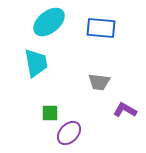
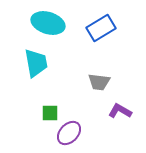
cyan ellipse: moved 1 px left, 1 px down; rotated 56 degrees clockwise
blue rectangle: rotated 36 degrees counterclockwise
purple L-shape: moved 5 px left, 1 px down
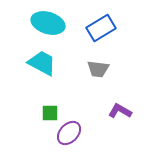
cyan trapezoid: moved 6 px right; rotated 52 degrees counterclockwise
gray trapezoid: moved 1 px left, 13 px up
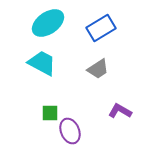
cyan ellipse: rotated 52 degrees counterclockwise
gray trapezoid: rotated 40 degrees counterclockwise
purple ellipse: moved 1 px right, 2 px up; rotated 65 degrees counterclockwise
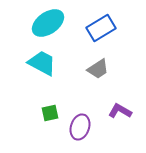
green square: rotated 12 degrees counterclockwise
purple ellipse: moved 10 px right, 4 px up; rotated 40 degrees clockwise
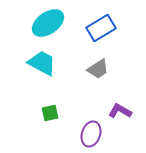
purple ellipse: moved 11 px right, 7 px down
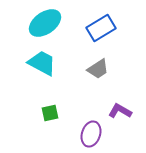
cyan ellipse: moved 3 px left
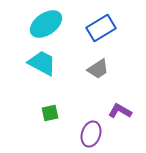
cyan ellipse: moved 1 px right, 1 px down
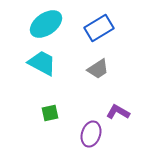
blue rectangle: moved 2 px left
purple L-shape: moved 2 px left, 1 px down
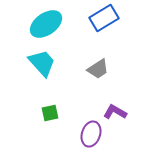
blue rectangle: moved 5 px right, 10 px up
cyan trapezoid: rotated 20 degrees clockwise
purple L-shape: moved 3 px left
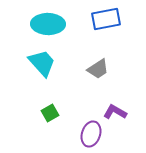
blue rectangle: moved 2 px right, 1 px down; rotated 20 degrees clockwise
cyan ellipse: moved 2 px right; rotated 36 degrees clockwise
green square: rotated 18 degrees counterclockwise
